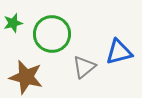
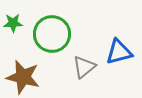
green star: rotated 12 degrees clockwise
brown star: moved 3 px left
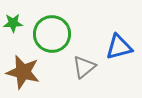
blue triangle: moved 5 px up
brown star: moved 5 px up
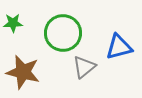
green circle: moved 11 px right, 1 px up
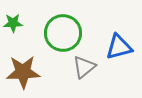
brown star: rotated 16 degrees counterclockwise
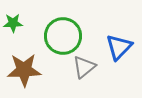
green circle: moved 3 px down
blue triangle: rotated 32 degrees counterclockwise
brown star: moved 1 px right, 2 px up
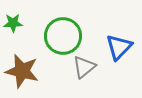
brown star: moved 2 px left, 1 px down; rotated 16 degrees clockwise
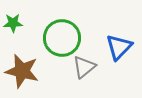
green circle: moved 1 px left, 2 px down
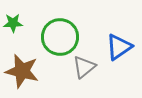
green circle: moved 2 px left, 1 px up
blue triangle: rotated 12 degrees clockwise
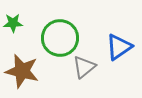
green circle: moved 1 px down
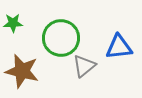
green circle: moved 1 px right
blue triangle: rotated 28 degrees clockwise
gray triangle: moved 1 px up
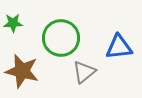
gray triangle: moved 6 px down
